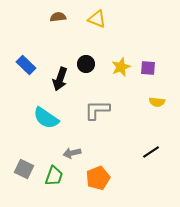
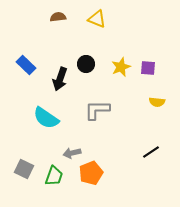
orange pentagon: moved 7 px left, 5 px up
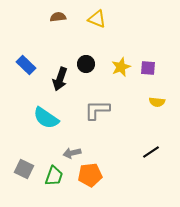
orange pentagon: moved 1 px left, 2 px down; rotated 15 degrees clockwise
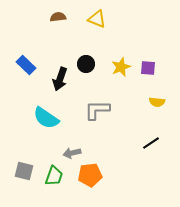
black line: moved 9 px up
gray square: moved 2 px down; rotated 12 degrees counterclockwise
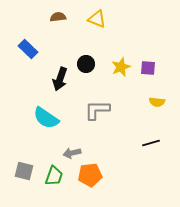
blue rectangle: moved 2 px right, 16 px up
black line: rotated 18 degrees clockwise
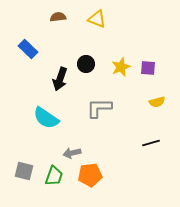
yellow semicircle: rotated 21 degrees counterclockwise
gray L-shape: moved 2 px right, 2 px up
